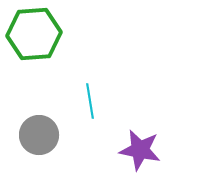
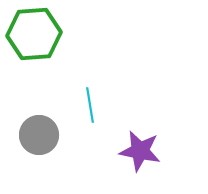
cyan line: moved 4 px down
purple star: moved 1 px down
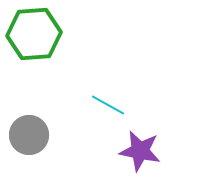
cyan line: moved 18 px right; rotated 52 degrees counterclockwise
gray circle: moved 10 px left
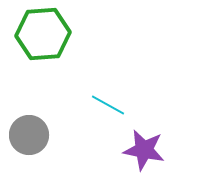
green hexagon: moved 9 px right
purple star: moved 4 px right, 1 px up
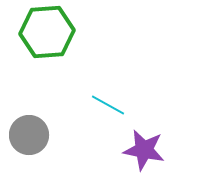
green hexagon: moved 4 px right, 2 px up
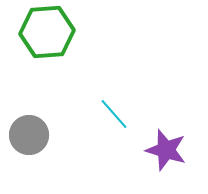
cyan line: moved 6 px right, 9 px down; rotated 20 degrees clockwise
purple star: moved 22 px right; rotated 6 degrees clockwise
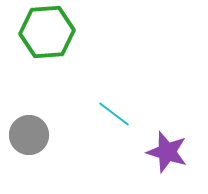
cyan line: rotated 12 degrees counterclockwise
purple star: moved 1 px right, 2 px down
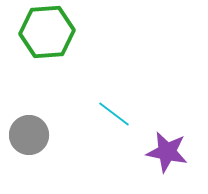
purple star: rotated 6 degrees counterclockwise
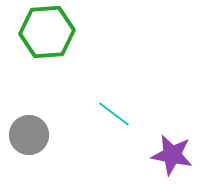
purple star: moved 5 px right, 3 px down
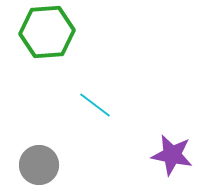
cyan line: moved 19 px left, 9 px up
gray circle: moved 10 px right, 30 px down
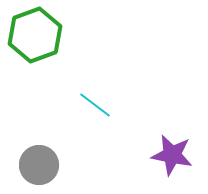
green hexagon: moved 12 px left, 3 px down; rotated 16 degrees counterclockwise
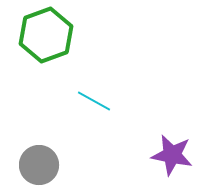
green hexagon: moved 11 px right
cyan line: moved 1 px left, 4 px up; rotated 8 degrees counterclockwise
